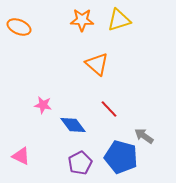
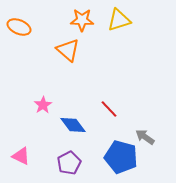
orange triangle: moved 29 px left, 14 px up
pink star: rotated 30 degrees clockwise
gray arrow: moved 1 px right, 1 px down
purple pentagon: moved 11 px left
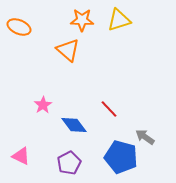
blue diamond: moved 1 px right
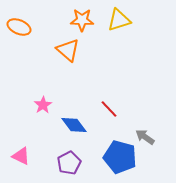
blue pentagon: moved 1 px left
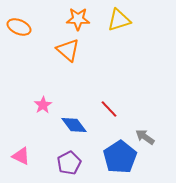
orange star: moved 4 px left, 1 px up
blue pentagon: rotated 24 degrees clockwise
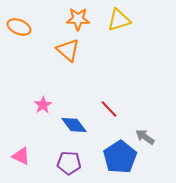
purple pentagon: rotated 30 degrees clockwise
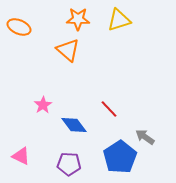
purple pentagon: moved 1 px down
